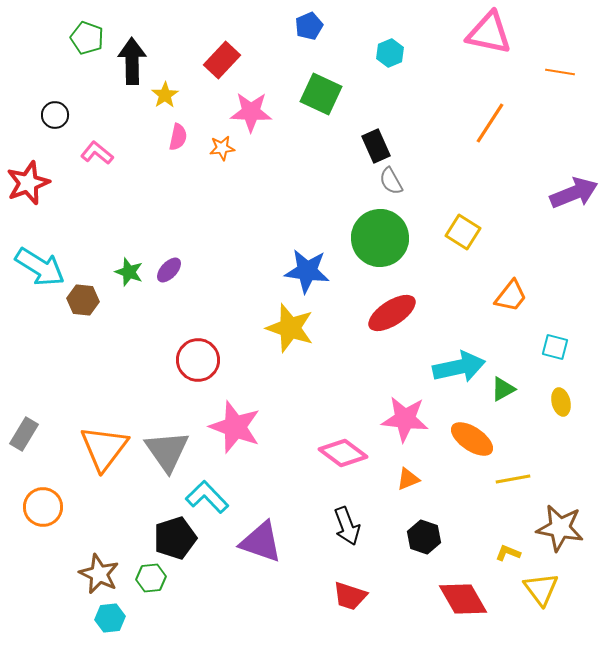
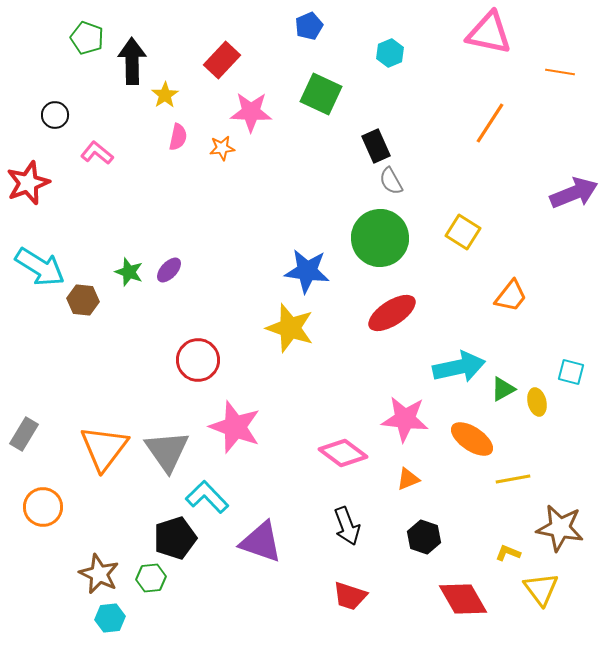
cyan square at (555, 347): moved 16 px right, 25 px down
yellow ellipse at (561, 402): moved 24 px left
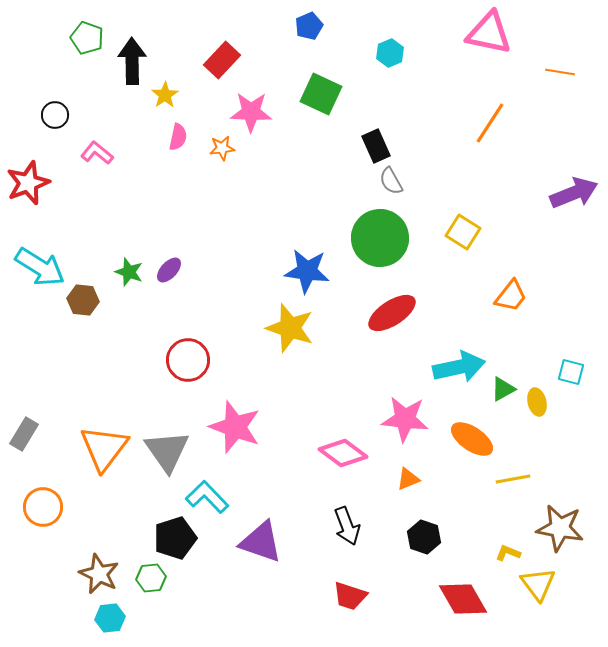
red circle at (198, 360): moved 10 px left
yellow triangle at (541, 589): moved 3 px left, 5 px up
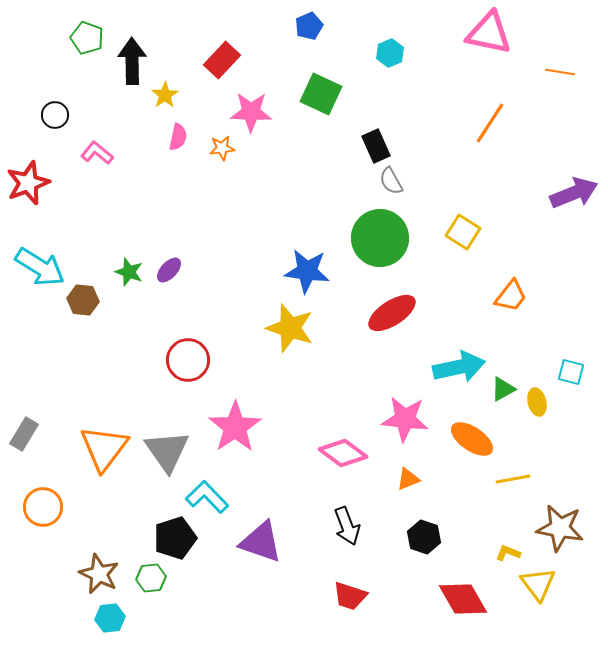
pink star at (235, 427): rotated 18 degrees clockwise
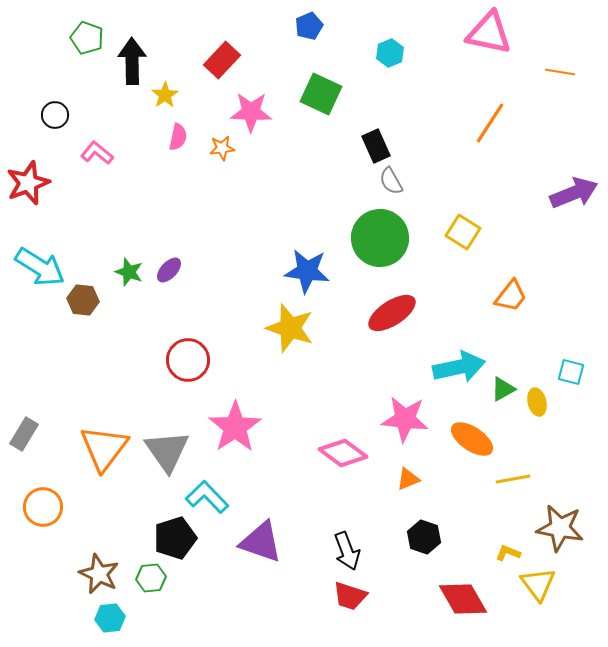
black arrow at (347, 526): moved 25 px down
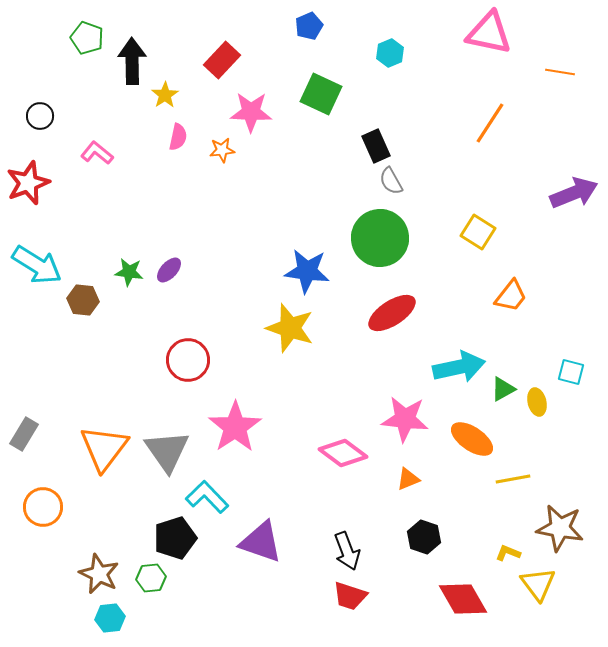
black circle at (55, 115): moved 15 px left, 1 px down
orange star at (222, 148): moved 2 px down
yellow square at (463, 232): moved 15 px right
cyan arrow at (40, 267): moved 3 px left, 2 px up
green star at (129, 272): rotated 12 degrees counterclockwise
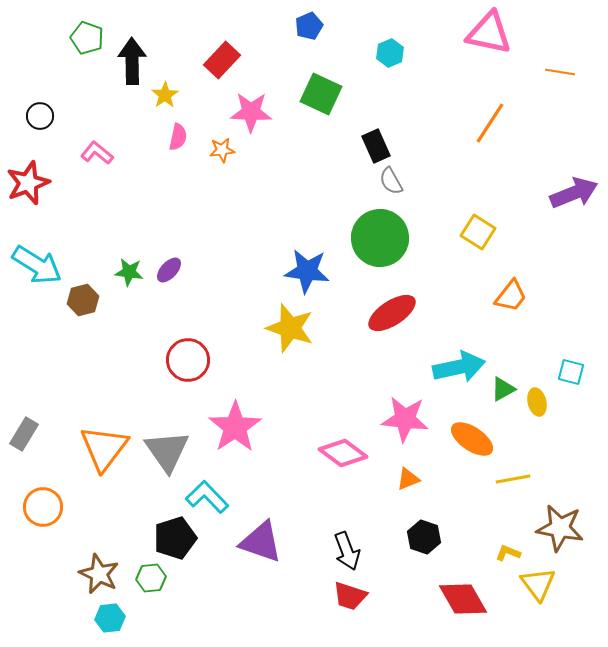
brown hexagon at (83, 300): rotated 20 degrees counterclockwise
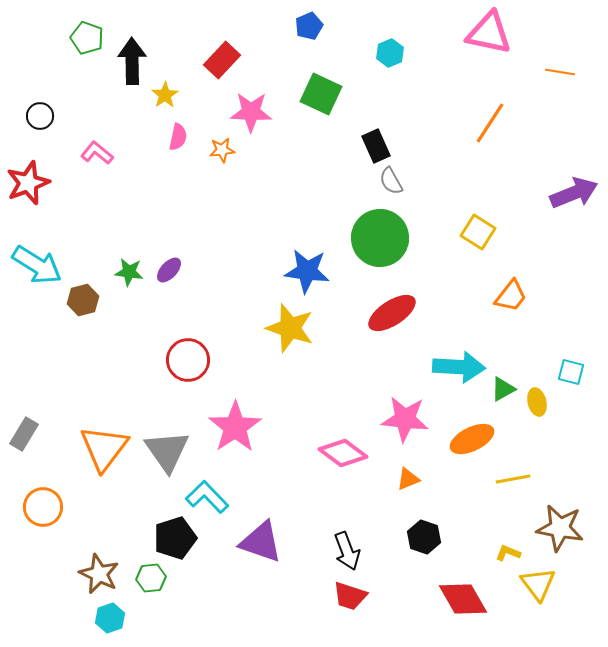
cyan arrow at (459, 367): rotated 15 degrees clockwise
orange ellipse at (472, 439): rotated 60 degrees counterclockwise
cyan hexagon at (110, 618): rotated 12 degrees counterclockwise
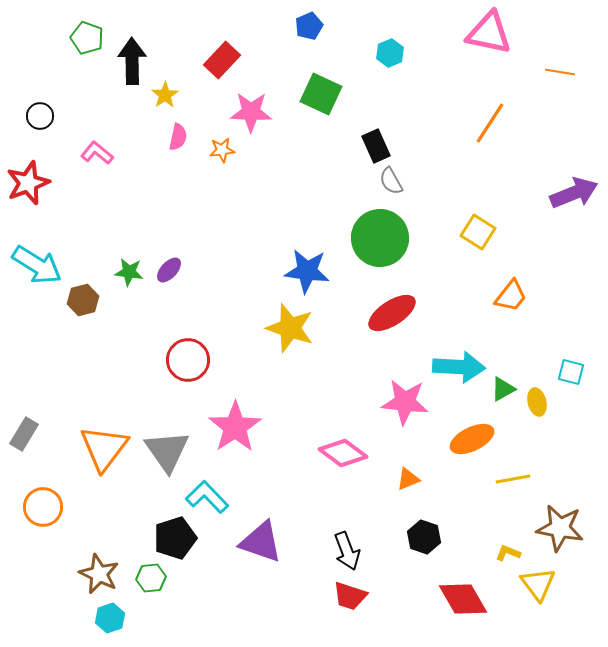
pink star at (405, 419): moved 17 px up
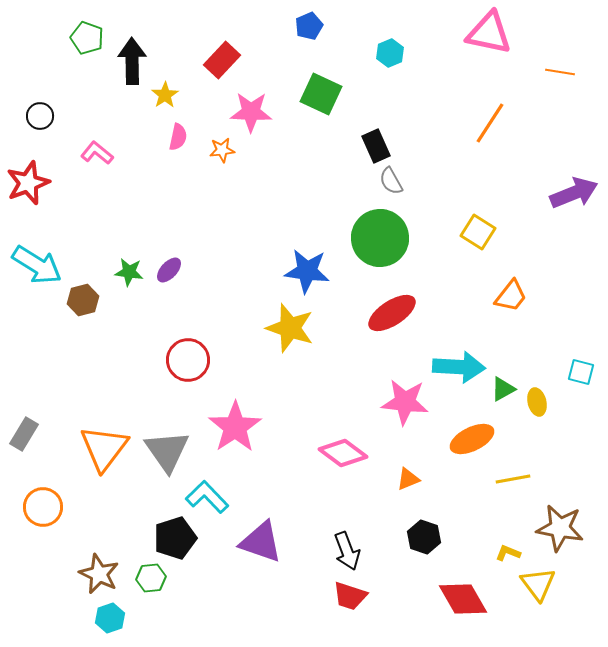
cyan square at (571, 372): moved 10 px right
